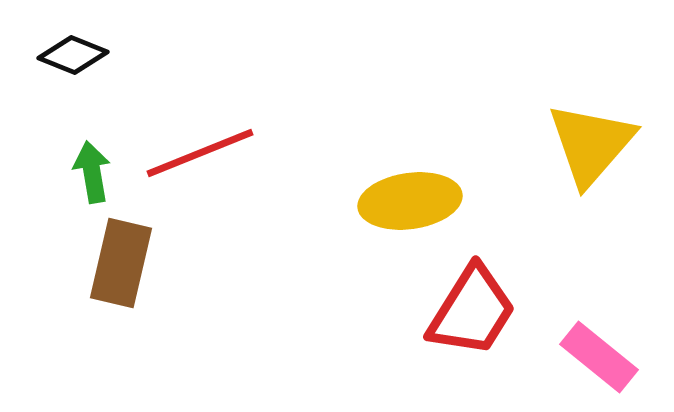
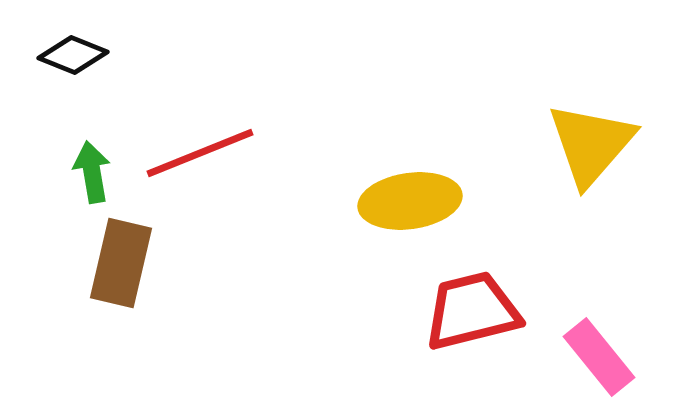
red trapezoid: rotated 136 degrees counterclockwise
pink rectangle: rotated 12 degrees clockwise
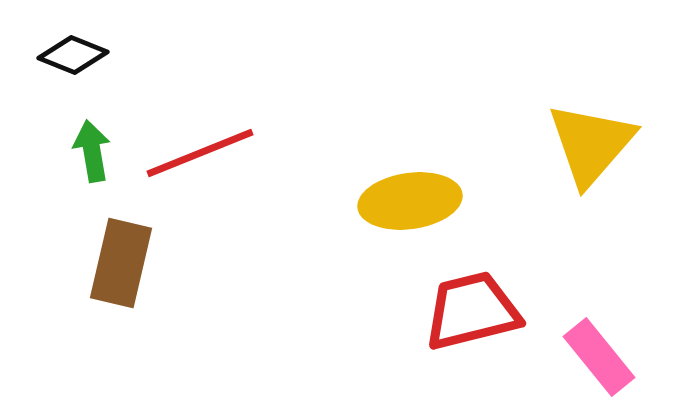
green arrow: moved 21 px up
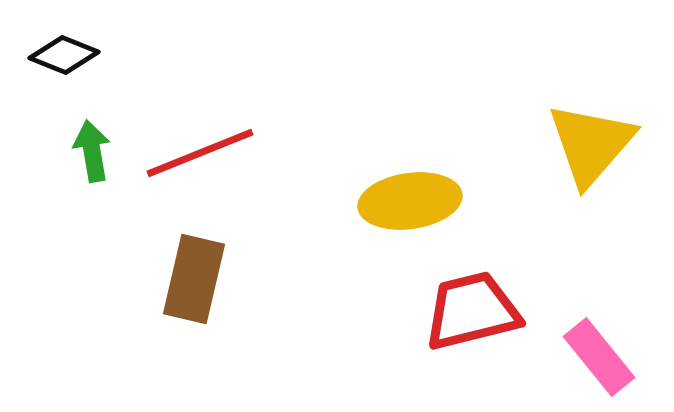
black diamond: moved 9 px left
brown rectangle: moved 73 px right, 16 px down
